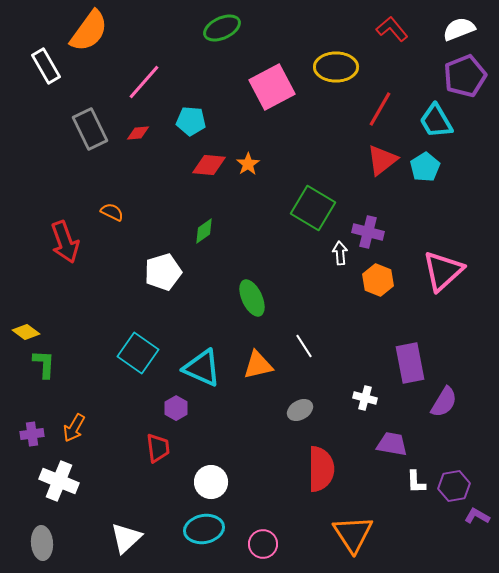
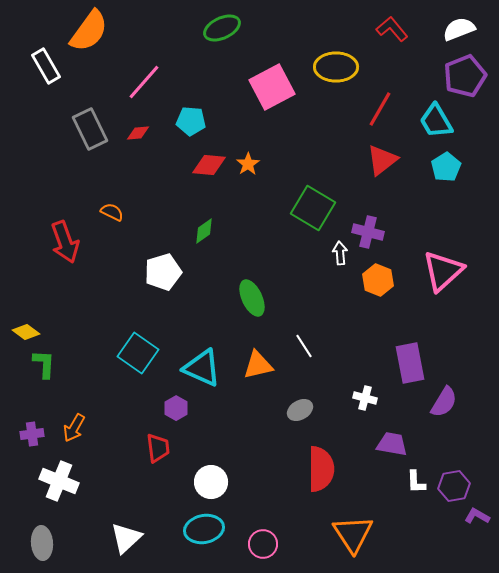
cyan pentagon at (425, 167): moved 21 px right
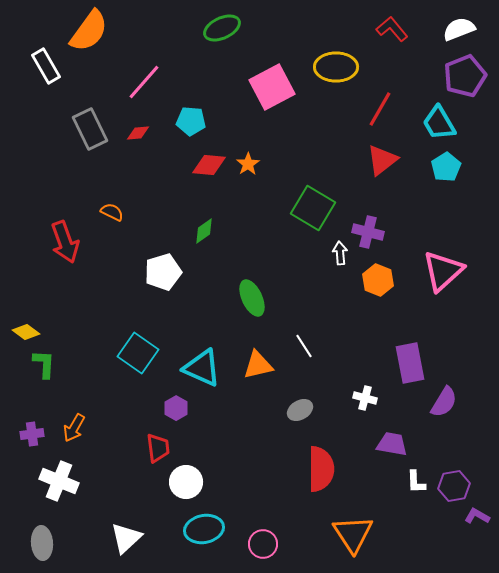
cyan trapezoid at (436, 121): moved 3 px right, 2 px down
white circle at (211, 482): moved 25 px left
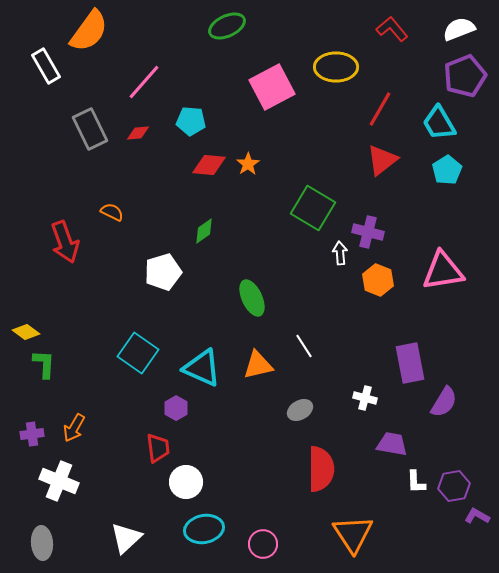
green ellipse at (222, 28): moved 5 px right, 2 px up
cyan pentagon at (446, 167): moved 1 px right, 3 px down
pink triangle at (443, 271): rotated 33 degrees clockwise
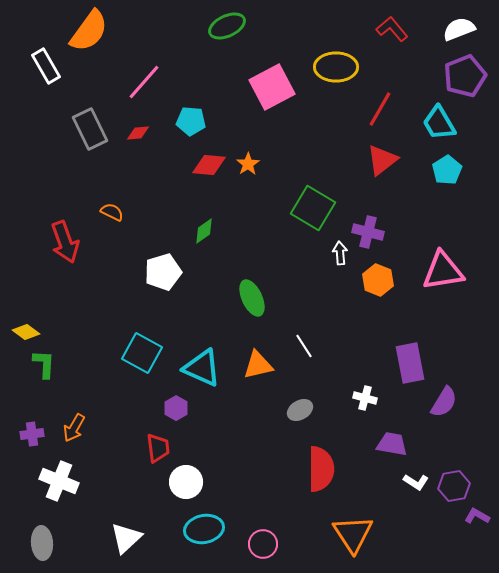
cyan square at (138, 353): moved 4 px right; rotated 6 degrees counterclockwise
white L-shape at (416, 482): rotated 55 degrees counterclockwise
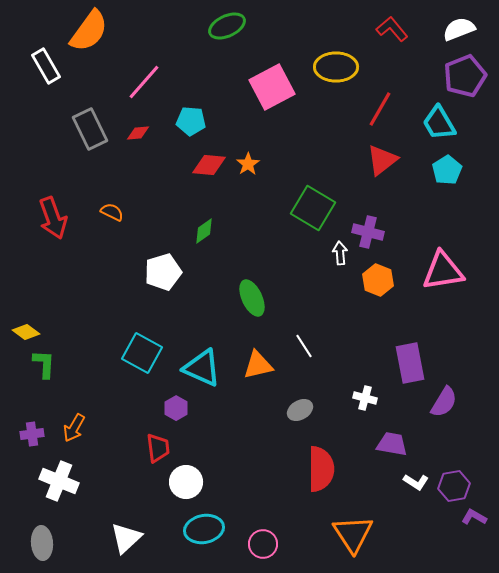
red arrow at (65, 242): moved 12 px left, 24 px up
purple L-shape at (477, 516): moved 3 px left, 1 px down
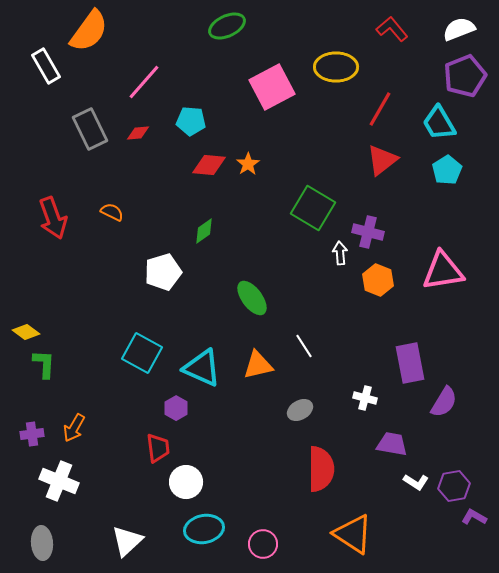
green ellipse at (252, 298): rotated 12 degrees counterclockwise
orange triangle at (353, 534): rotated 24 degrees counterclockwise
white triangle at (126, 538): moved 1 px right, 3 px down
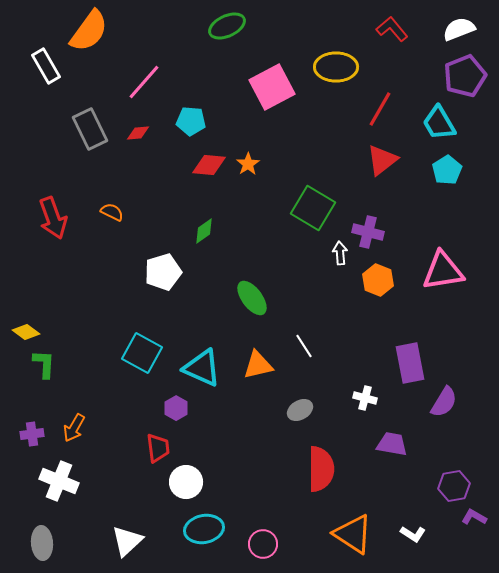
white L-shape at (416, 482): moved 3 px left, 52 px down
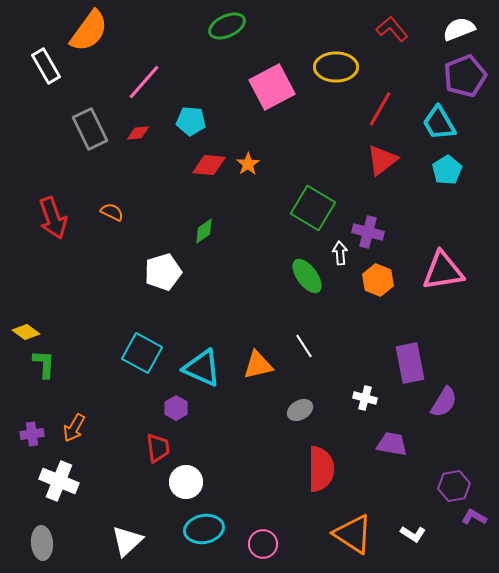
green ellipse at (252, 298): moved 55 px right, 22 px up
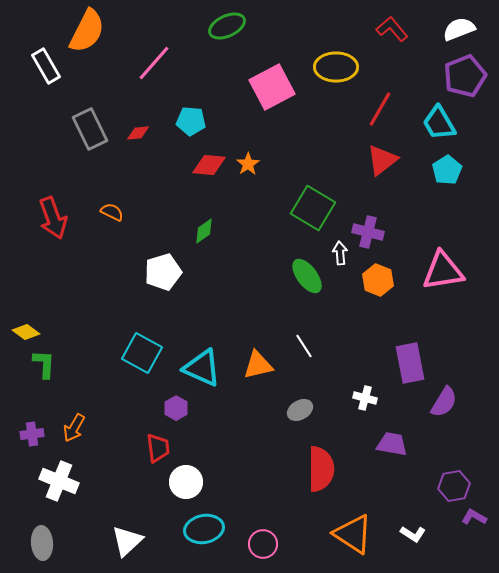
orange semicircle at (89, 31): moved 2 px left; rotated 9 degrees counterclockwise
pink line at (144, 82): moved 10 px right, 19 px up
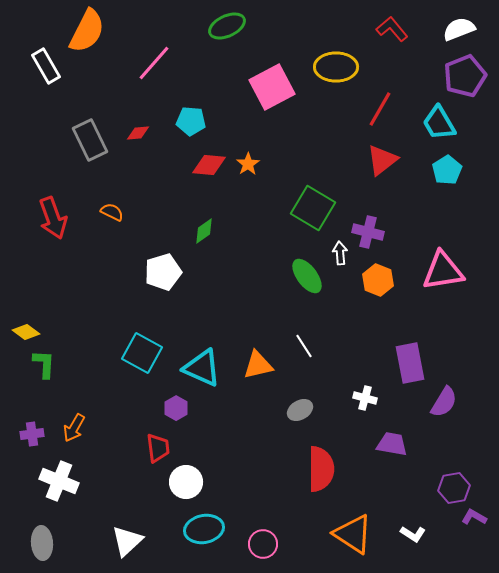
gray rectangle at (90, 129): moved 11 px down
purple hexagon at (454, 486): moved 2 px down
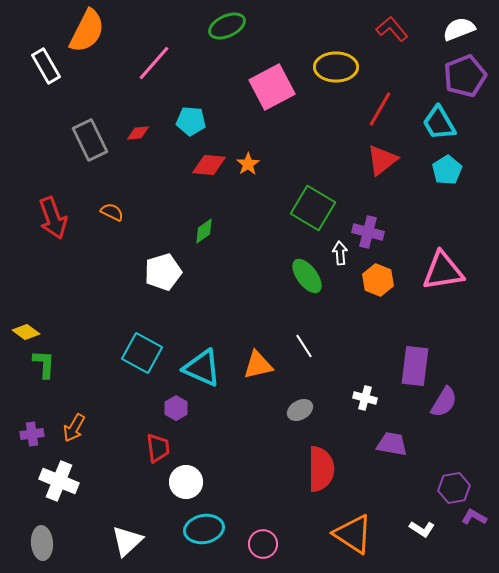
purple rectangle at (410, 363): moved 5 px right, 3 px down; rotated 18 degrees clockwise
white L-shape at (413, 534): moved 9 px right, 5 px up
